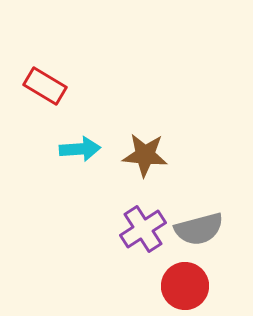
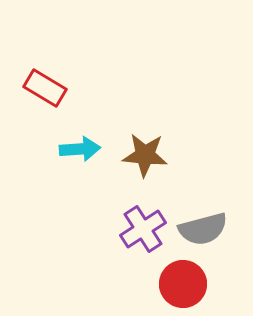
red rectangle: moved 2 px down
gray semicircle: moved 4 px right
red circle: moved 2 px left, 2 px up
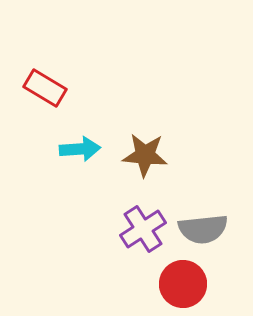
gray semicircle: rotated 9 degrees clockwise
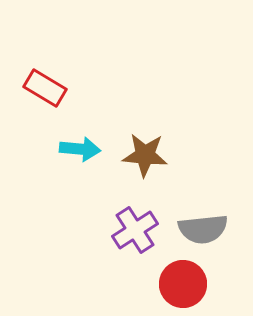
cyan arrow: rotated 9 degrees clockwise
purple cross: moved 8 px left, 1 px down
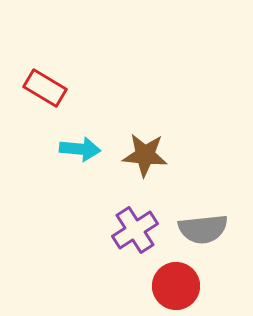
red circle: moved 7 px left, 2 px down
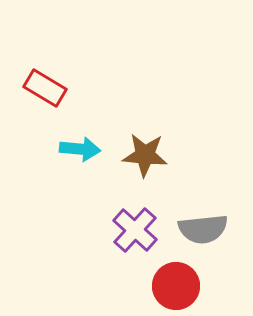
purple cross: rotated 15 degrees counterclockwise
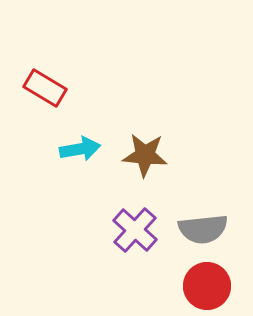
cyan arrow: rotated 15 degrees counterclockwise
red circle: moved 31 px right
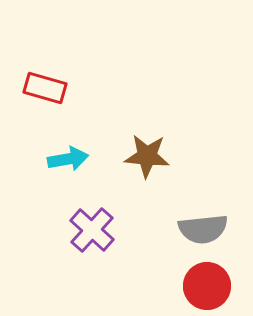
red rectangle: rotated 15 degrees counterclockwise
cyan arrow: moved 12 px left, 10 px down
brown star: moved 2 px right, 1 px down
purple cross: moved 43 px left
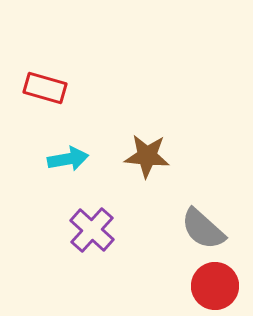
gray semicircle: rotated 48 degrees clockwise
red circle: moved 8 px right
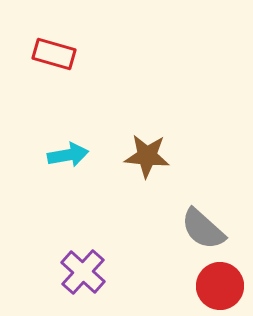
red rectangle: moved 9 px right, 34 px up
cyan arrow: moved 4 px up
purple cross: moved 9 px left, 42 px down
red circle: moved 5 px right
